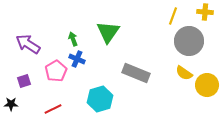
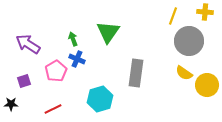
gray rectangle: rotated 76 degrees clockwise
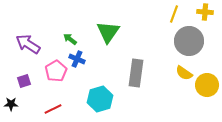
yellow line: moved 1 px right, 2 px up
green arrow: moved 3 px left; rotated 32 degrees counterclockwise
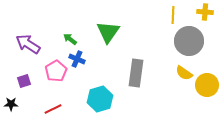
yellow line: moved 1 px left, 1 px down; rotated 18 degrees counterclockwise
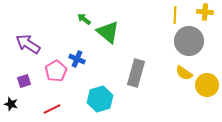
yellow line: moved 2 px right
green triangle: rotated 25 degrees counterclockwise
green arrow: moved 14 px right, 20 px up
gray rectangle: rotated 8 degrees clockwise
black star: rotated 16 degrees clockwise
red line: moved 1 px left
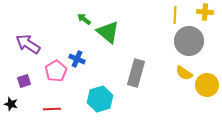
red line: rotated 24 degrees clockwise
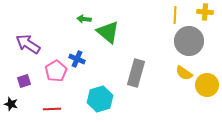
green arrow: rotated 32 degrees counterclockwise
